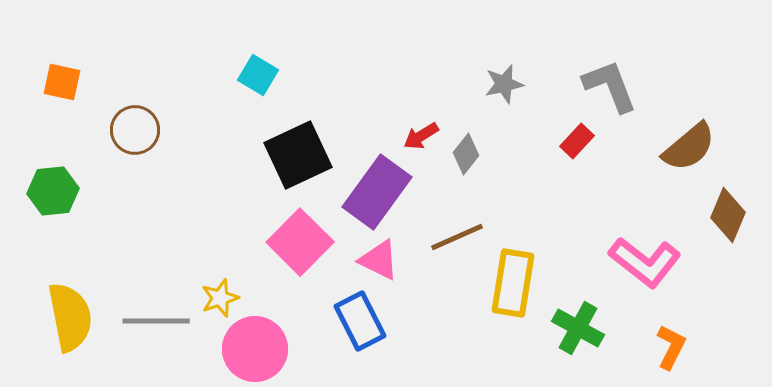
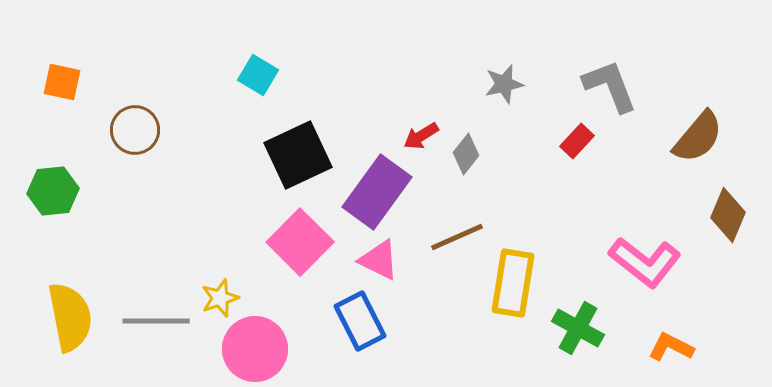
brown semicircle: moved 9 px right, 10 px up; rotated 10 degrees counterclockwise
orange L-shape: rotated 90 degrees counterclockwise
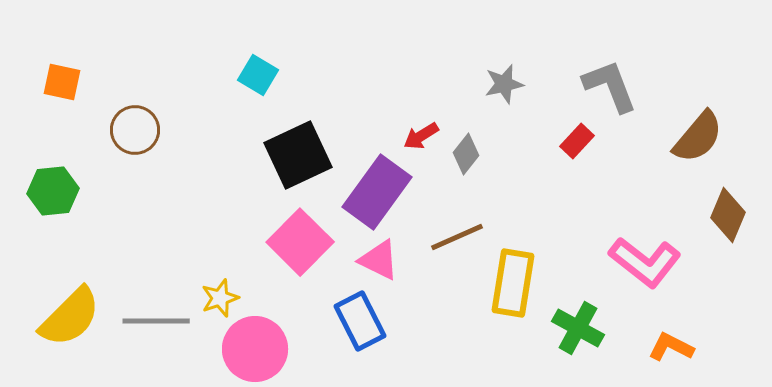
yellow semicircle: rotated 56 degrees clockwise
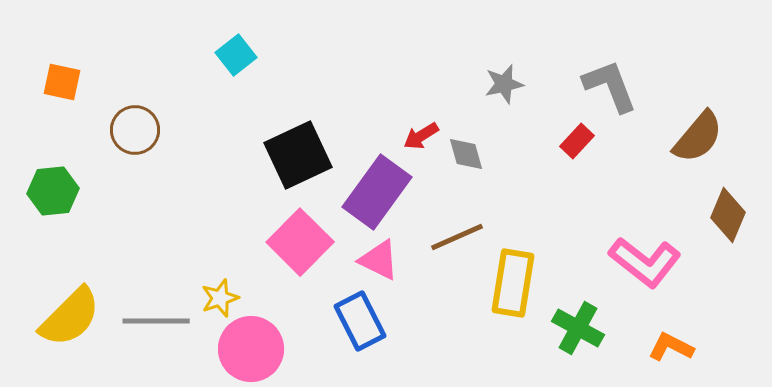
cyan square: moved 22 px left, 20 px up; rotated 21 degrees clockwise
gray diamond: rotated 54 degrees counterclockwise
pink circle: moved 4 px left
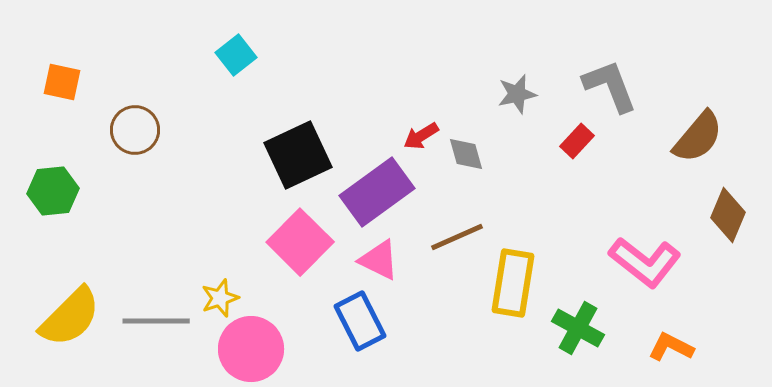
gray star: moved 13 px right, 10 px down
purple rectangle: rotated 18 degrees clockwise
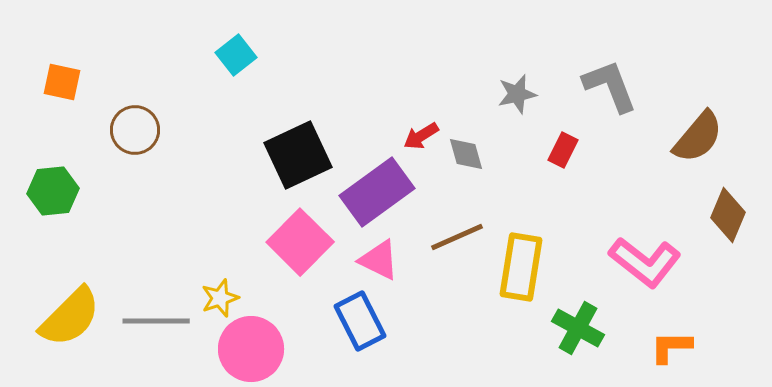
red rectangle: moved 14 px left, 9 px down; rotated 16 degrees counterclockwise
yellow rectangle: moved 8 px right, 16 px up
orange L-shape: rotated 27 degrees counterclockwise
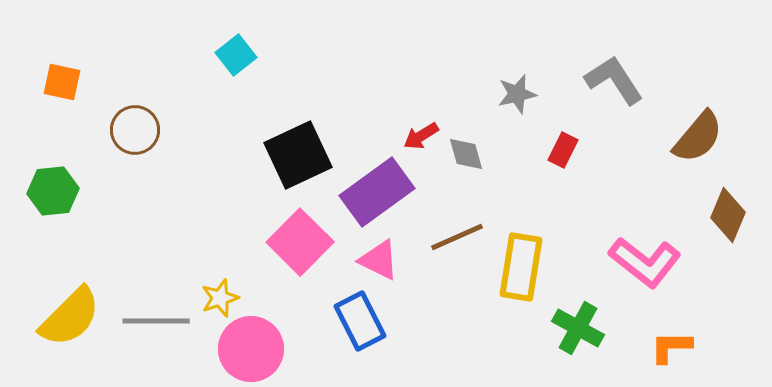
gray L-shape: moved 4 px right, 6 px up; rotated 12 degrees counterclockwise
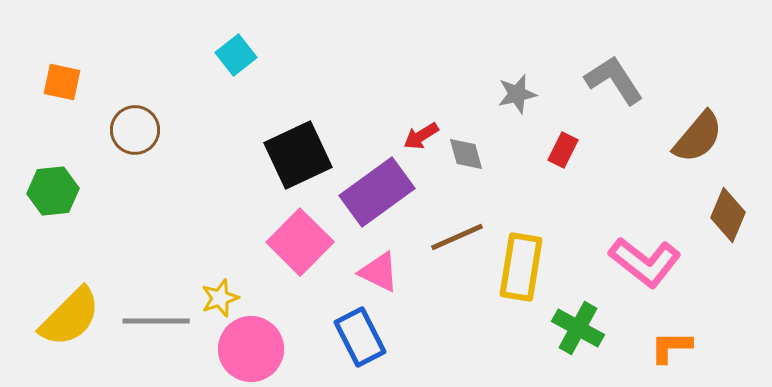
pink triangle: moved 12 px down
blue rectangle: moved 16 px down
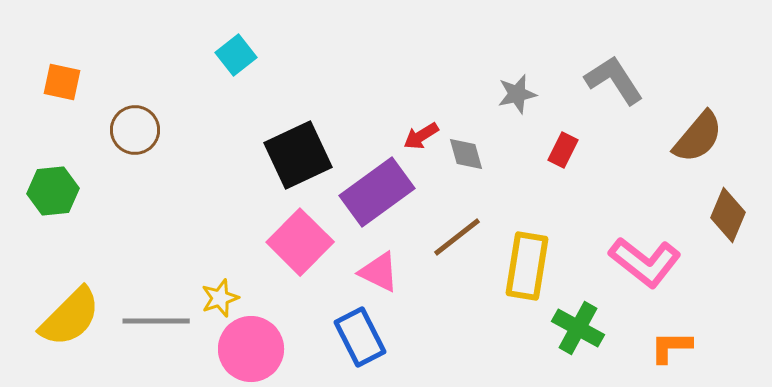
brown line: rotated 14 degrees counterclockwise
yellow rectangle: moved 6 px right, 1 px up
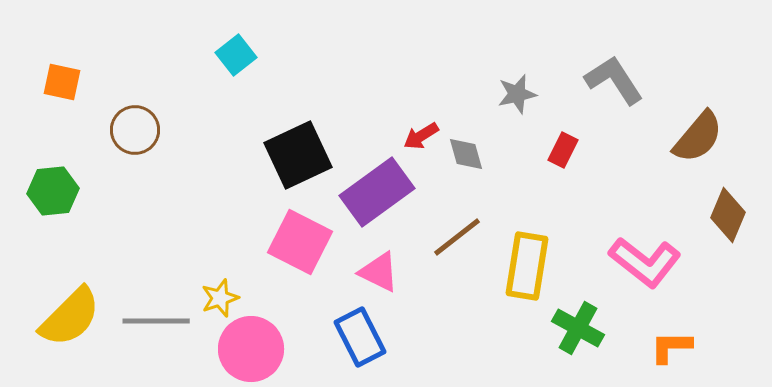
pink square: rotated 18 degrees counterclockwise
